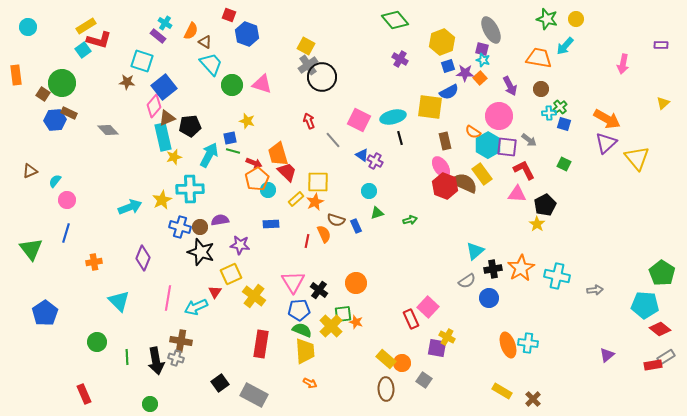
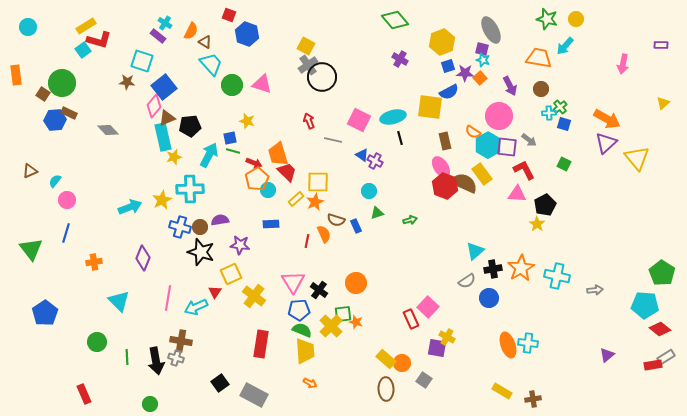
gray line at (333, 140): rotated 36 degrees counterclockwise
brown cross at (533, 399): rotated 35 degrees clockwise
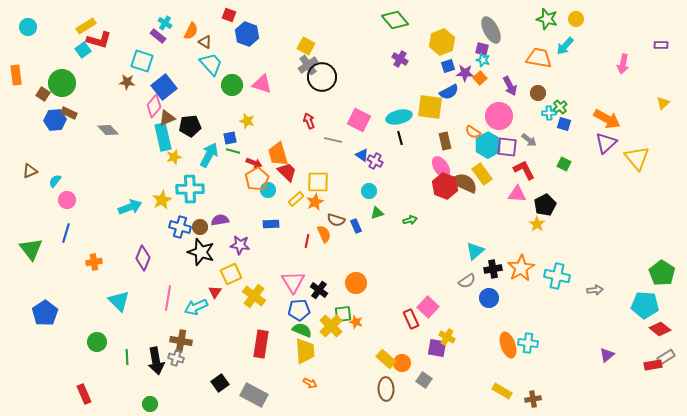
brown circle at (541, 89): moved 3 px left, 4 px down
cyan ellipse at (393, 117): moved 6 px right
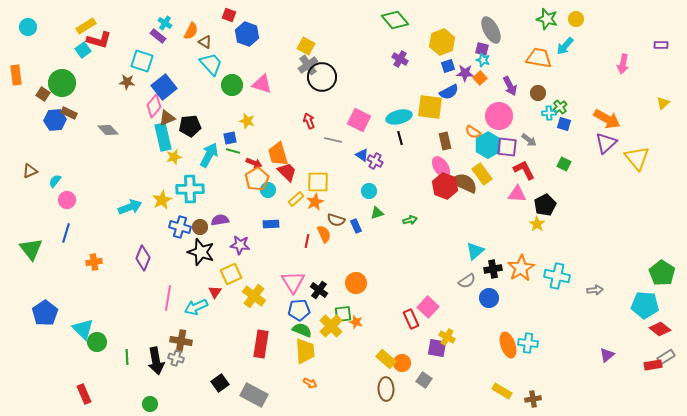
cyan triangle at (119, 301): moved 36 px left, 28 px down
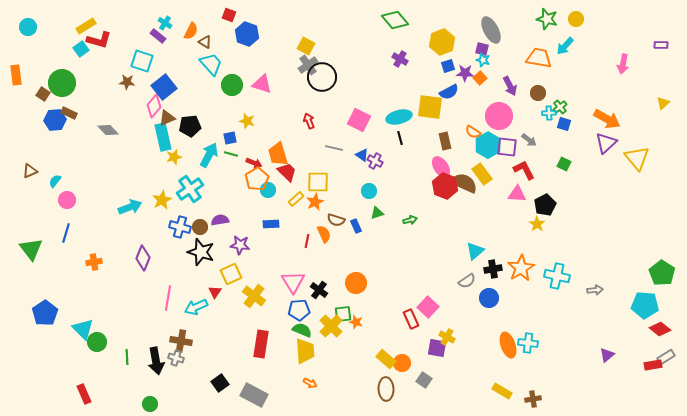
cyan square at (83, 50): moved 2 px left, 1 px up
gray line at (333, 140): moved 1 px right, 8 px down
green line at (233, 151): moved 2 px left, 3 px down
cyan cross at (190, 189): rotated 32 degrees counterclockwise
